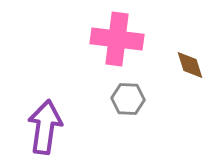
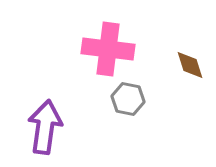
pink cross: moved 9 px left, 10 px down
gray hexagon: rotated 8 degrees clockwise
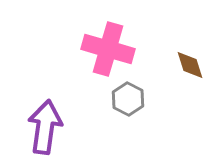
pink cross: rotated 9 degrees clockwise
gray hexagon: rotated 16 degrees clockwise
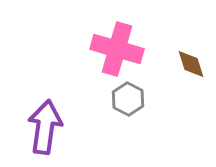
pink cross: moved 9 px right
brown diamond: moved 1 px right, 1 px up
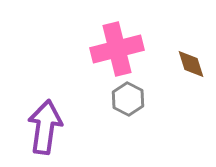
pink cross: rotated 30 degrees counterclockwise
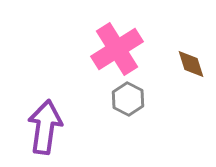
pink cross: rotated 18 degrees counterclockwise
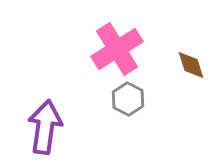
brown diamond: moved 1 px down
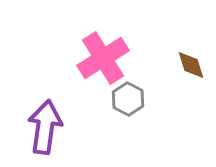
pink cross: moved 14 px left, 9 px down
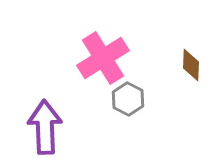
brown diamond: rotated 20 degrees clockwise
purple arrow: rotated 10 degrees counterclockwise
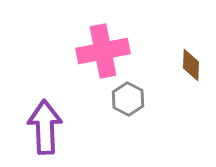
pink cross: moved 7 px up; rotated 21 degrees clockwise
